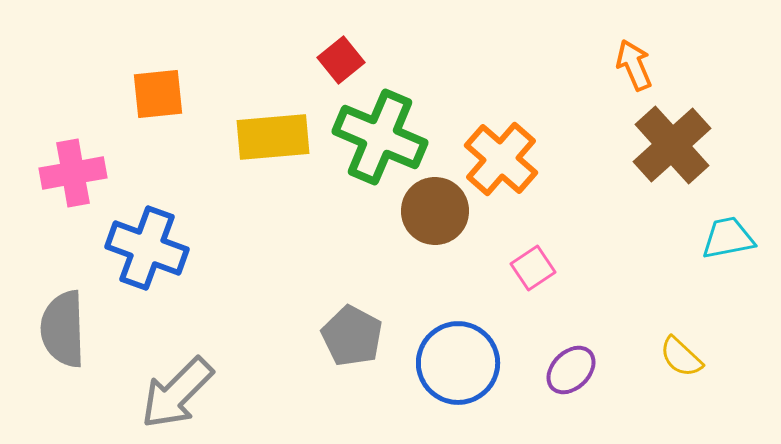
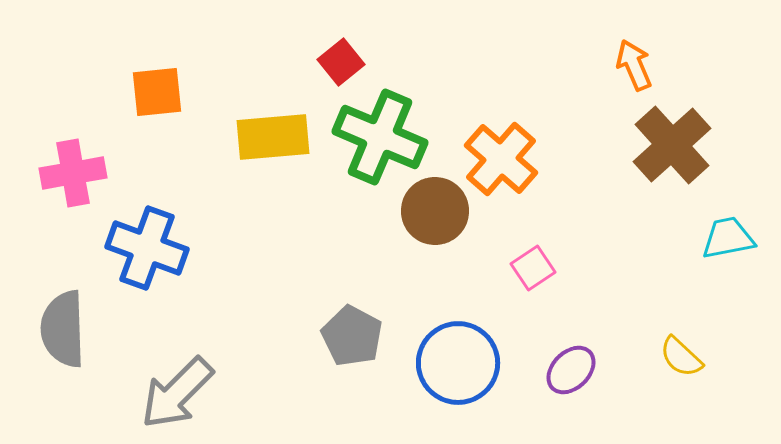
red square: moved 2 px down
orange square: moved 1 px left, 2 px up
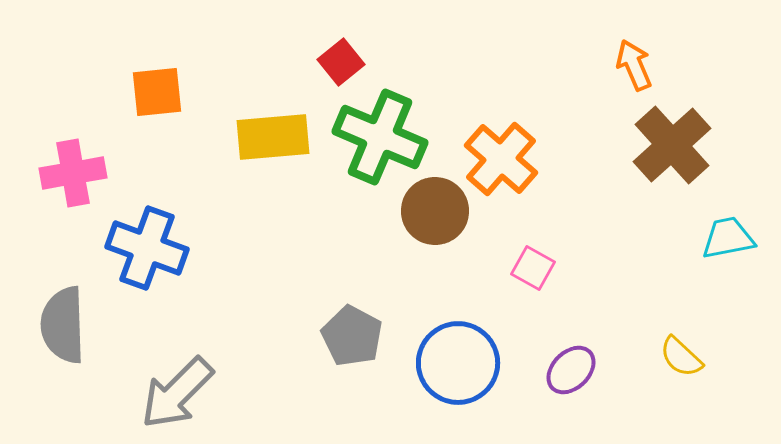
pink square: rotated 27 degrees counterclockwise
gray semicircle: moved 4 px up
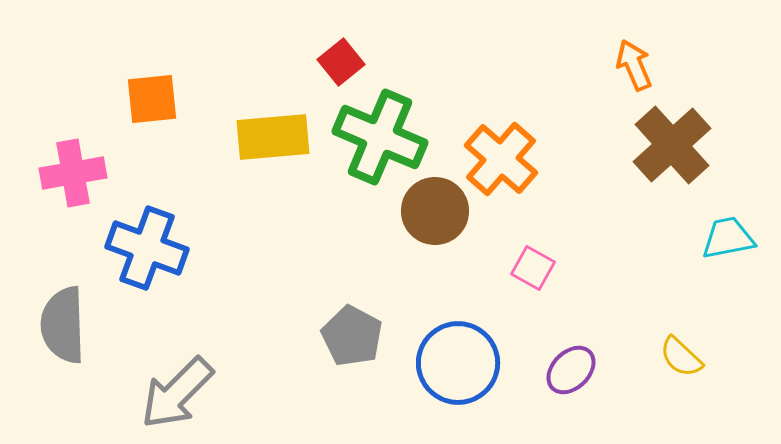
orange square: moved 5 px left, 7 px down
